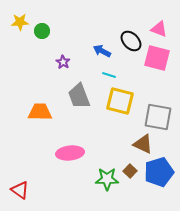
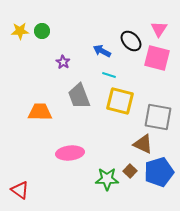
yellow star: moved 9 px down
pink triangle: rotated 42 degrees clockwise
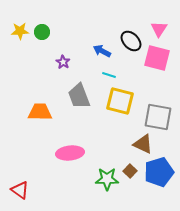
green circle: moved 1 px down
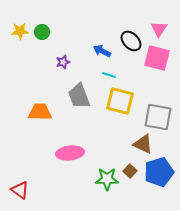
purple star: rotated 24 degrees clockwise
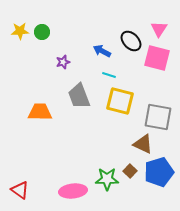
pink ellipse: moved 3 px right, 38 px down
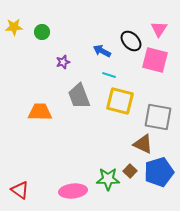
yellow star: moved 6 px left, 4 px up
pink square: moved 2 px left, 2 px down
green star: moved 1 px right
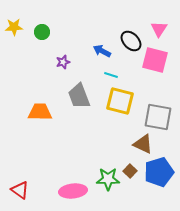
cyan line: moved 2 px right
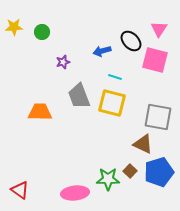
blue arrow: rotated 42 degrees counterclockwise
cyan line: moved 4 px right, 2 px down
yellow square: moved 8 px left, 2 px down
pink ellipse: moved 2 px right, 2 px down
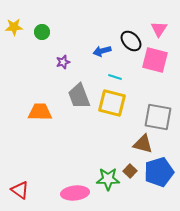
brown triangle: rotated 10 degrees counterclockwise
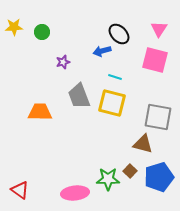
black ellipse: moved 12 px left, 7 px up
blue pentagon: moved 5 px down
